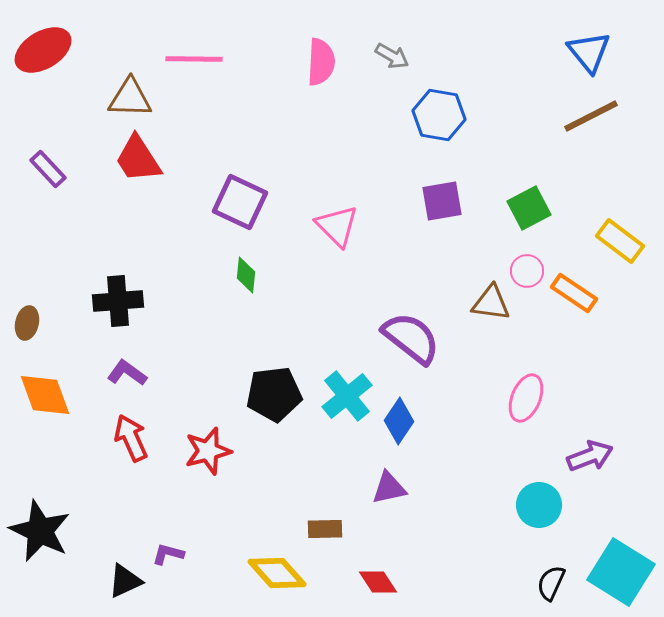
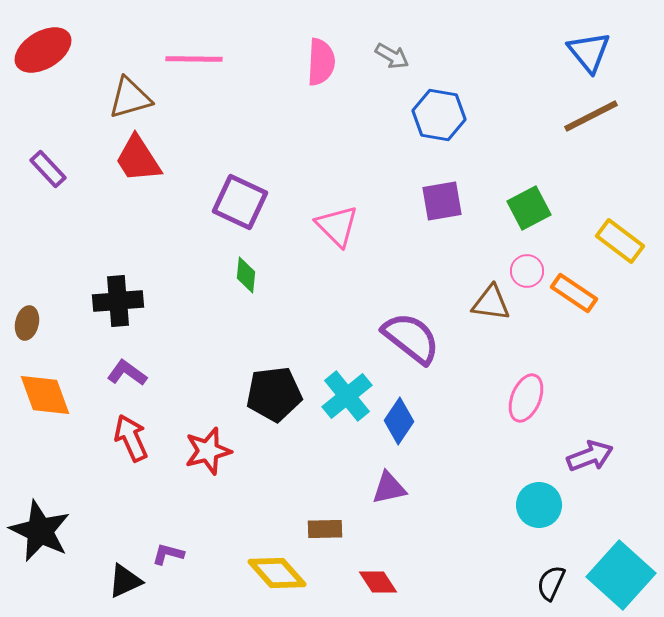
brown triangle at (130, 98): rotated 18 degrees counterclockwise
cyan square at (621, 572): moved 3 px down; rotated 10 degrees clockwise
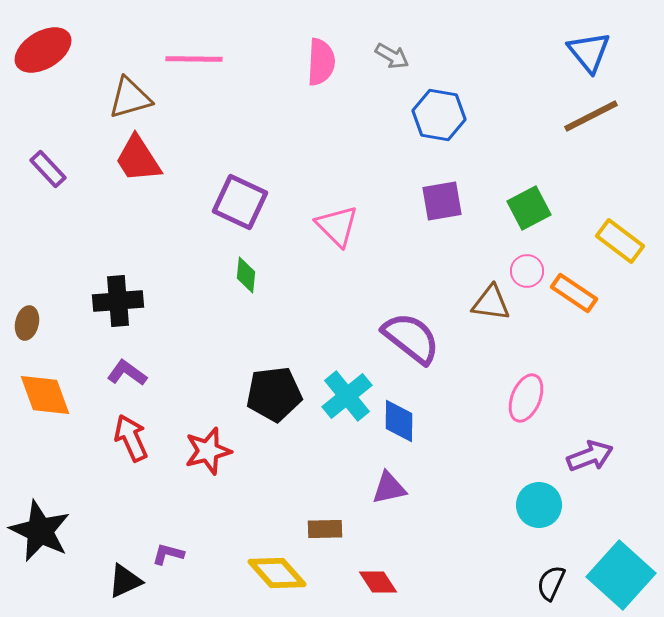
blue diamond at (399, 421): rotated 33 degrees counterclockwise
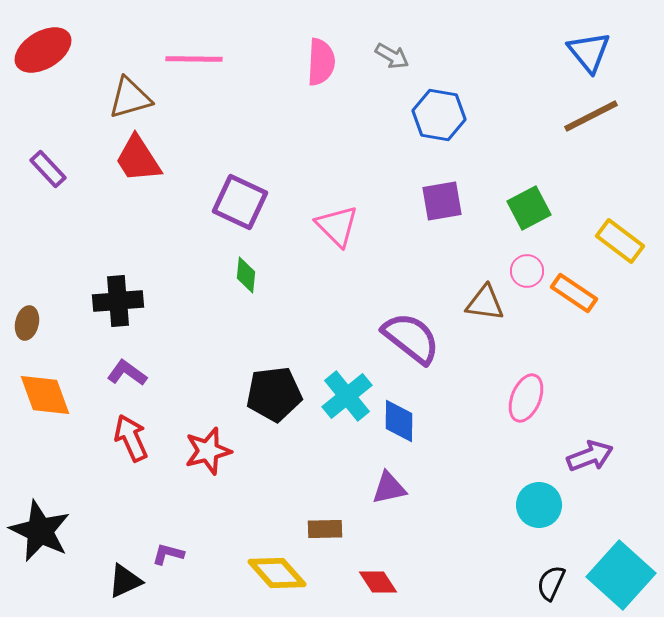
brown triangle at (491, 303): moved 6 px left
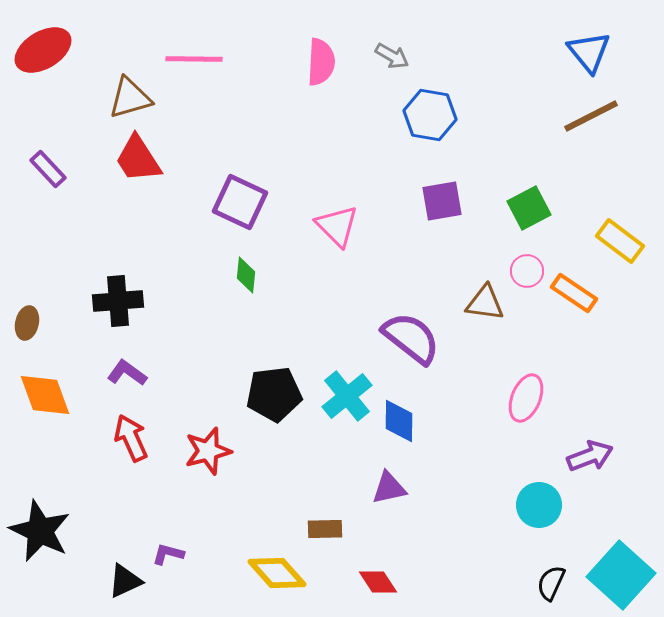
blue hexagon at (439, 115): moved 9 px left
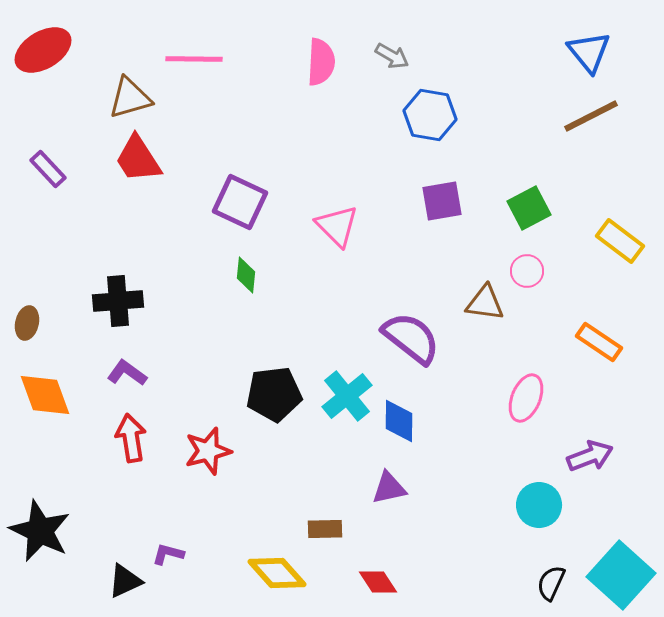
orange rectangle at (574, 293): moved 25 px right, 49 px down
red arrow at (131, 438): rotated 15 degrees clockwise
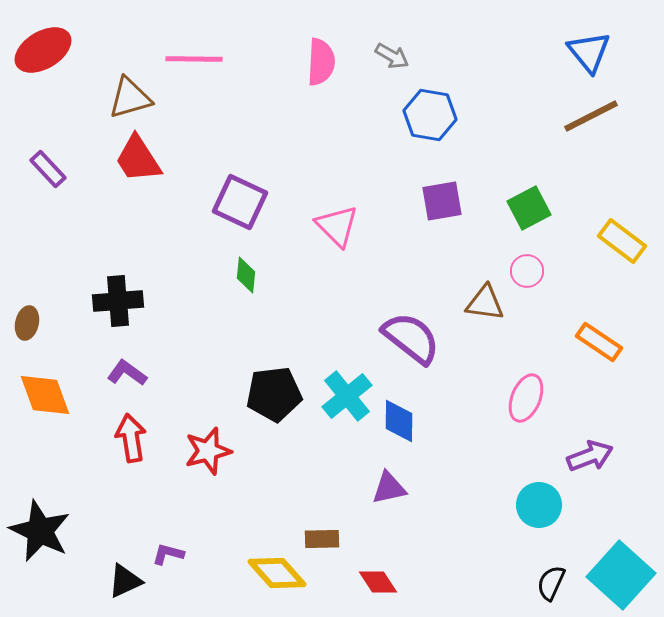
yellow rectangle at (620, 241): moved 2 px right
brown rectangle at (325, 529): moved 3 px left, 10 px down
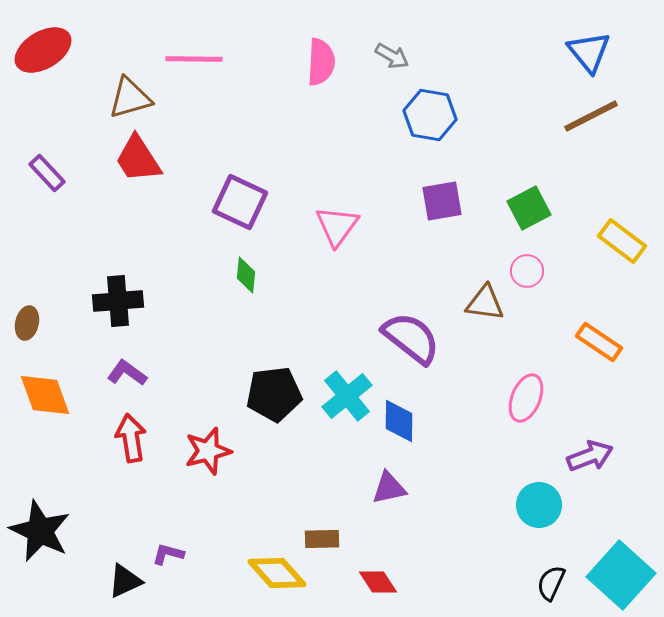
purple rectangle at (48, 169): moved 1 px left, 4 px down
pink triangle at (337, 226): rotated 21 degrees clockwise
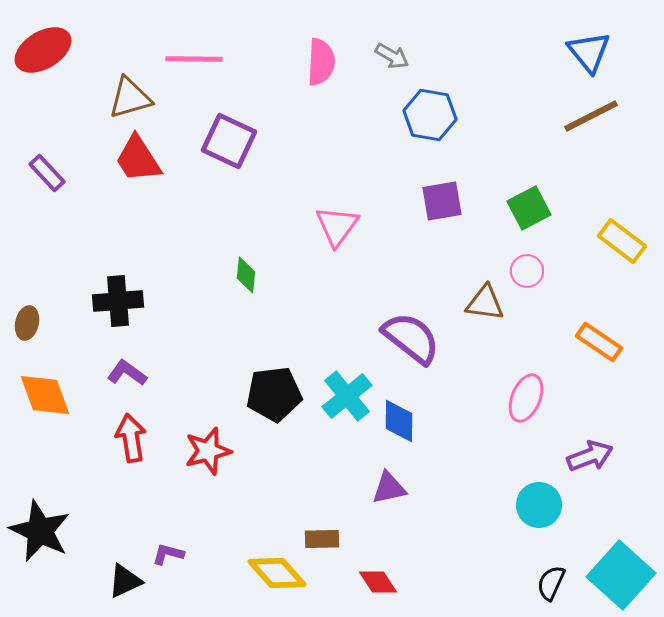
purple square at (240, 202): moved 11 px left, 61 px up
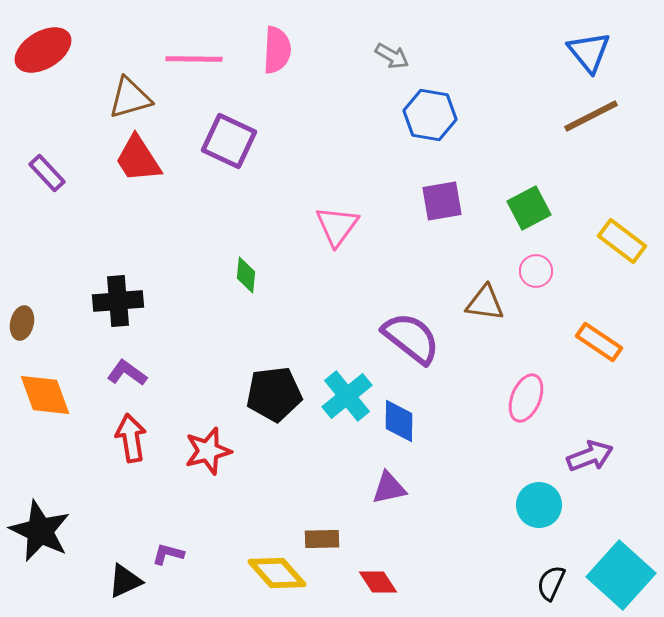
pink semicircle at (321, 62): moved 44 px left, 12 px up
pink circle at (527, 271): moved 9 px right
brown ellipse at (27, 323): moved 5 px left
